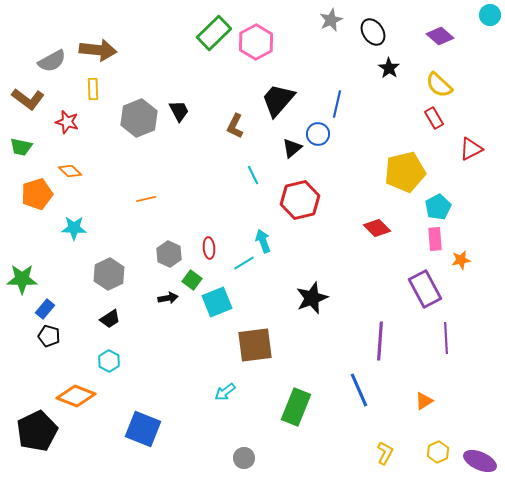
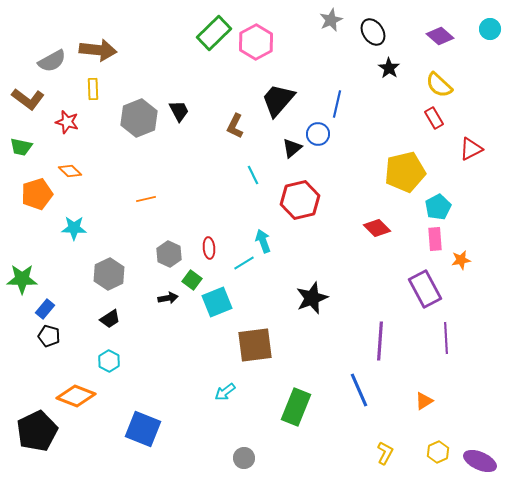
cyan circle at (490, 15): moved 14 px down
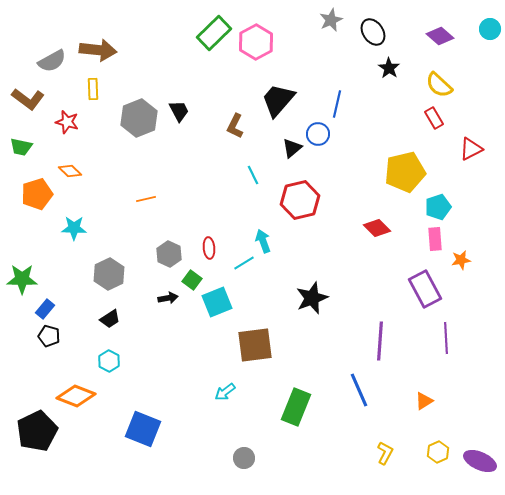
cyan pentagon at (438, 207): rotated 10 degrees clockwise
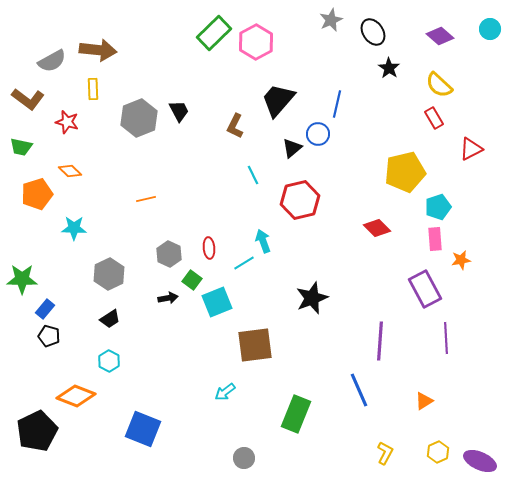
green rectangle at (296, 407): moved 7 px down
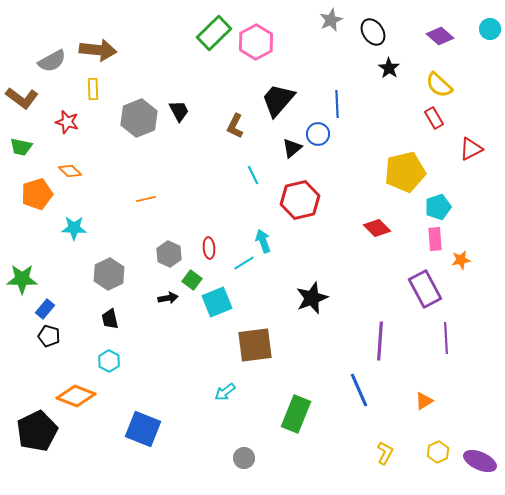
brown L-shape at (28, 99): moved 6 px left, 1 px up
blue line at (337, 104): rotated 16 degrees counterclockwise
black trapezoid at (110, 319): rotated 110 degrees clockwise
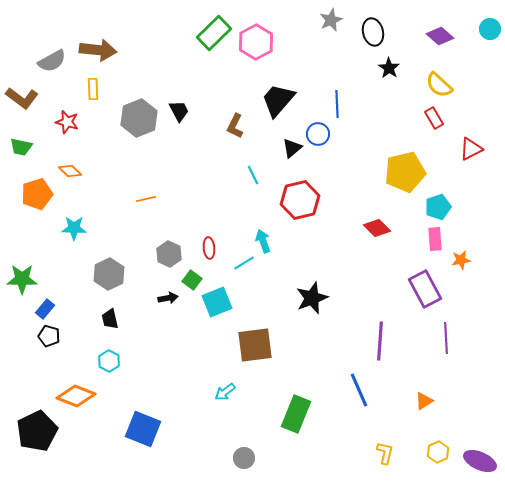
black ellipse at (373, 32): rotated 20 degrees clockwise
yellow L-shape at (385, 453): rotated 15 degrees counterclockwise
